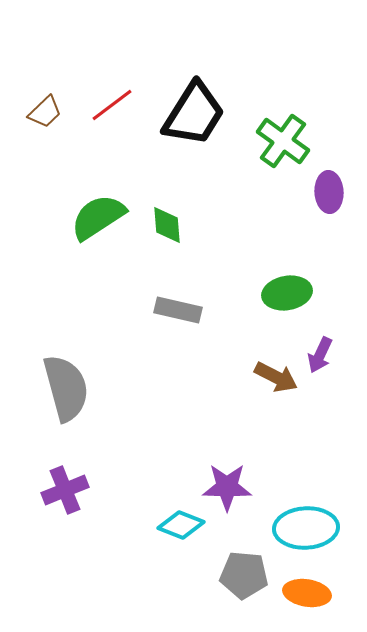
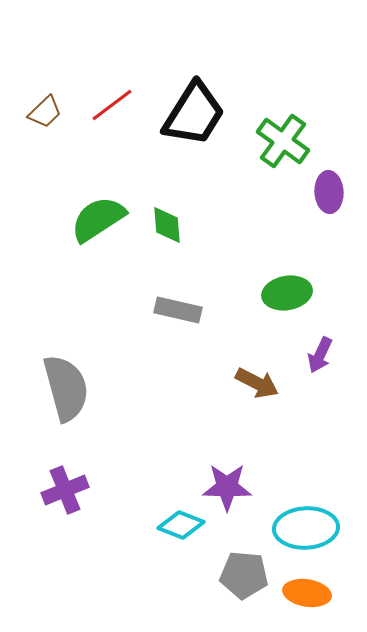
green semicircle: moved 2 px down
brown arrow: moved 19 px left, 6 px down
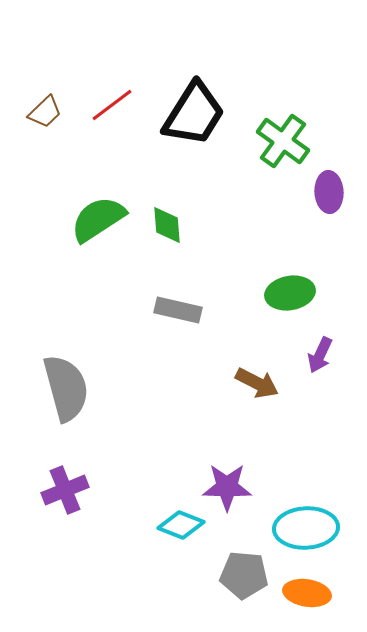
green ellipse: moved 3 px right
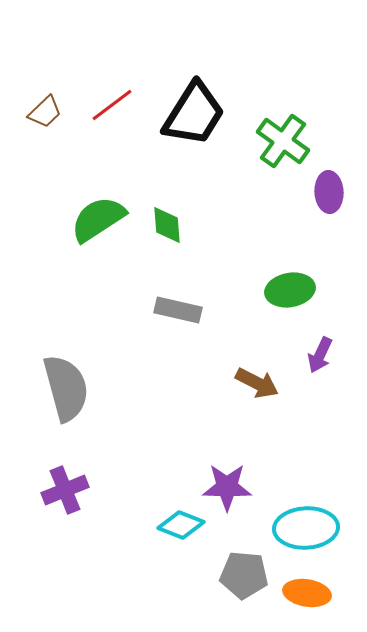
green ellipse: moved 3 px up
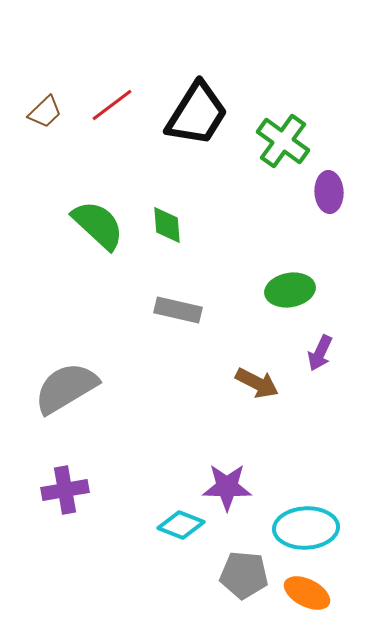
black trapezoid: moved 3 px right
green semicircle: moved 6 px down; rotated 76 degrees clockwise
purple arrow: moved 2 px up
gray semicircle: rotated 106 degrees counterclockwise
purple cross: rotated 12 degrees clockwise
orange ellipse: rotated 18 degrees clockwise
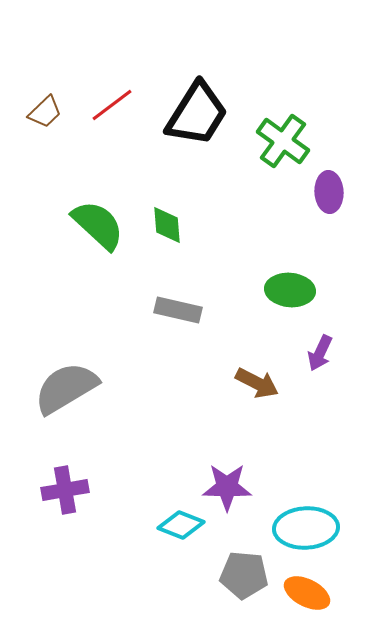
green ellipse: rotated 15 degrees clockwise
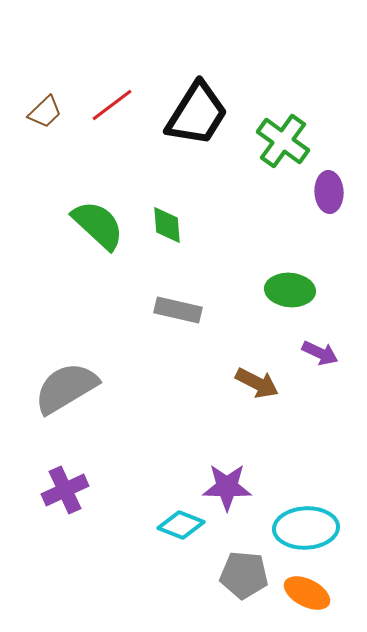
purple arrow: rotated 90 degrees counterclockwise
purple cross: rotated 15 degrees counterclockwise
